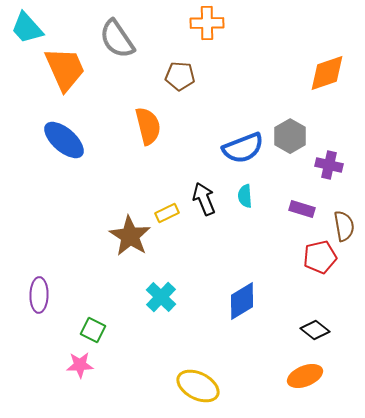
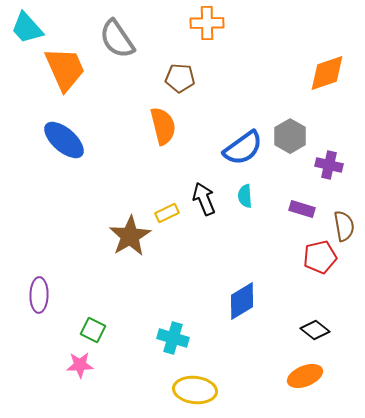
brown pentagon: moved 2 px down
orange semicircle: moved 15 px right
blue semicircle: rotated 15 degrees counterclockwise
brown star: rotated 9 degrees clockwise
cyan cross: moved 12 px right, 41 px down; rotated 28 degrees counterclockwise
yellow ellipse: moved 3 px left, 4 px down; rotated 21 degrees counterclockwise
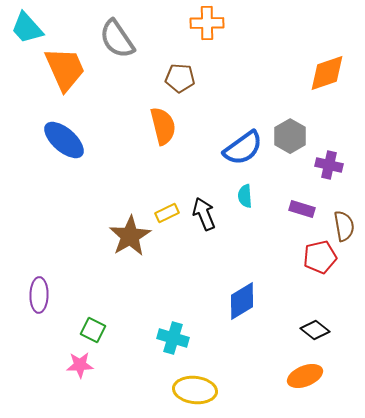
black arrow: moved 15 px down
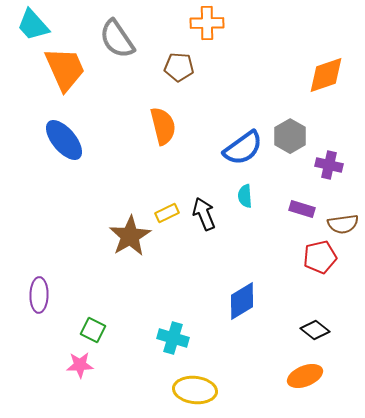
cyan trapezoid: moved 6 px right, 3 px up
orange diamond: moved 1 px left, 2 px down
brown pentagon: moved 1 px left, 11 px up
blue ellipse: rotated 9 degrees clockwise
brown semicircle: moved 1 px left, 2 px up; rotated 92 degrees clockwise
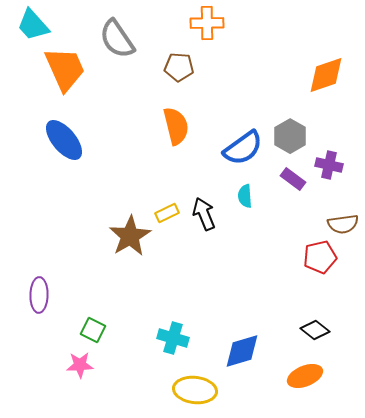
orange semicircle: moved 13 px right
purple rectangle: moved 9 px left, 30 px up; rotated 20 degrees clockwise
blue diamond: moved 50 px down; rotated 15 degrees clockwise
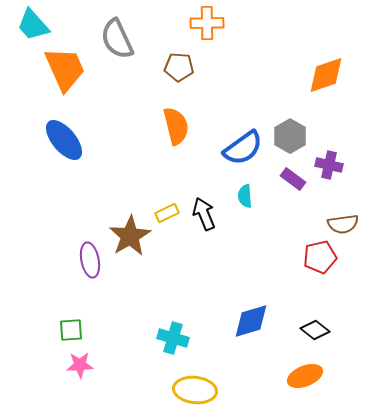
gray semicircle: rotated 9 degrees clockwise
purple ellipse: moved 51 px right, 35 px up; rotated 12 degrees counterclockwise
green square: moved 22 px left; rotated 30 degrees counterclockwise
blue diamond: moved 9 px right, 30 px up
